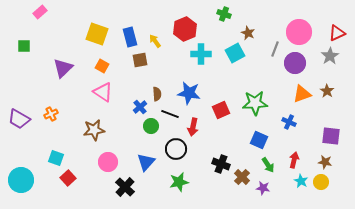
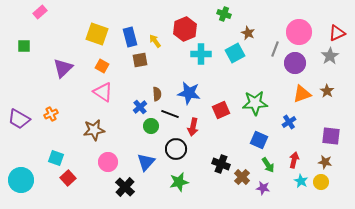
blue cross at (289, 122): rotated 32 degrees clockwise
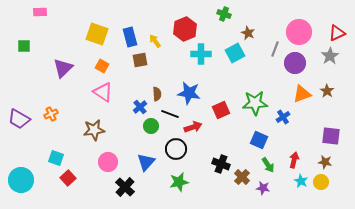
pink rectangle at (40, 12): rotated 40 degrees clockwise
blue cross at (289, 122): moved 6 px left, 5 px up
red arrow at (193, 127): rotated 120 degrees counterclockwise
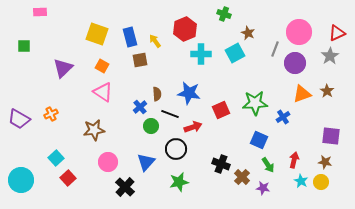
cyan square at (56, 158): rotated 28 degrees clockwise
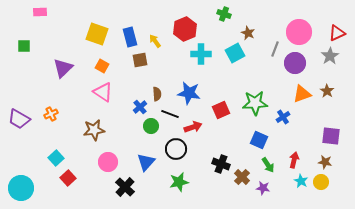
cyan circle at (21, 180): moved 8 px down
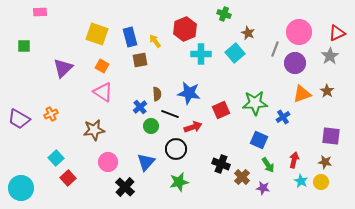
cyan square at (235, 53): rotated 12 degrees counterclockwise
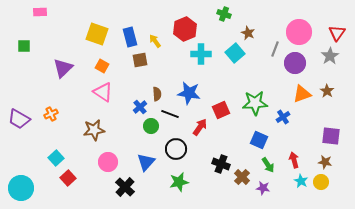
red triangle at (337, 33): rotated 30 degrees counterclockwise
red arrow at (193, 127): moved 7 px right; rotated 36 degrees counterclockwise
red arrow at (294, 160): rotated 28 degrees counterclockwise
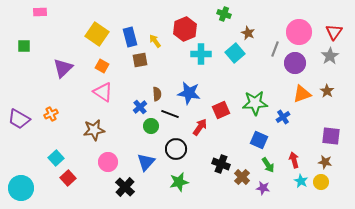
red triangle at (337, 33): moved 3 px left, 1 px up
yellow square at (97, 34): rotated 15 degrees clockwise
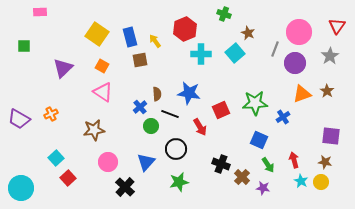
red triangle at (334, 32): moved 3 px right, 6 px up
red arrow at (200, 127): rotated 114 degrees clockwise
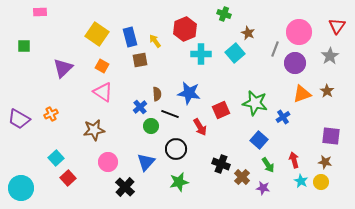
green star at (255, 103): rotated 15 degrees clockwise
blue square at (259, 140): rotated 18 degrees clockwise
